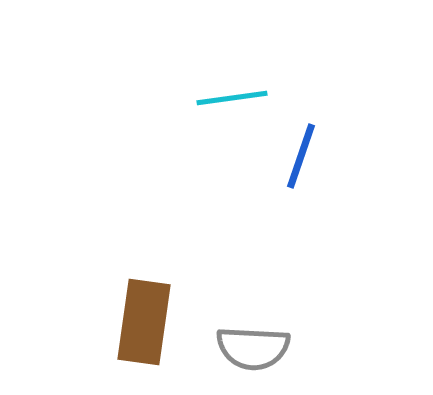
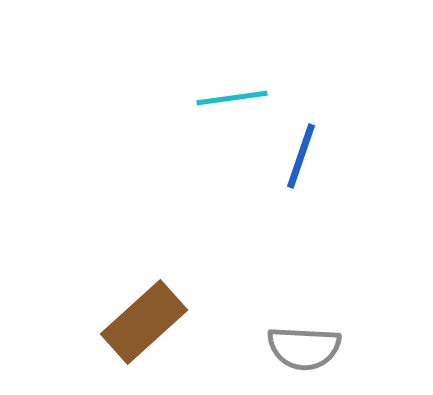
brown rectangle: rotated 40 degrees clockwise
gray semicircle: moved 51 px right
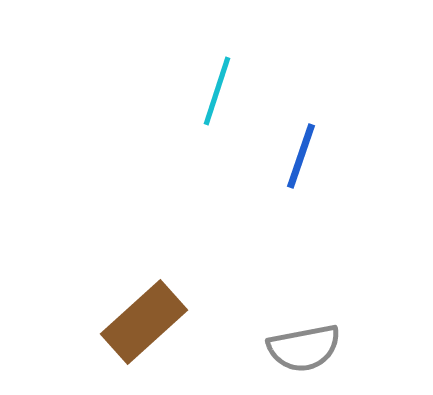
cyan line: moved 15 px left, 7 px up; rotated 64 degrees counterclockwise
gray semicircle: rotated 14 degrees counterclockwise
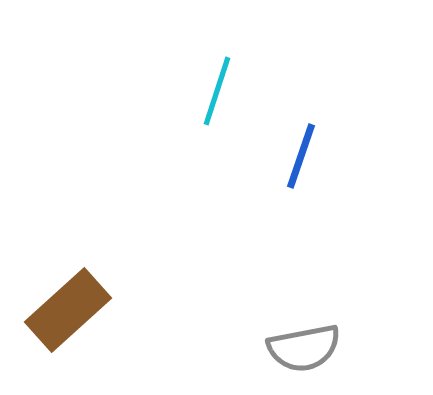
brown rectangle: moved 76 px left, 12 px up
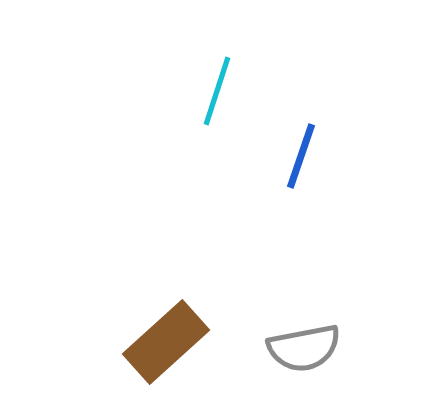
brown rectangle: moved 98 px right, 32 px down
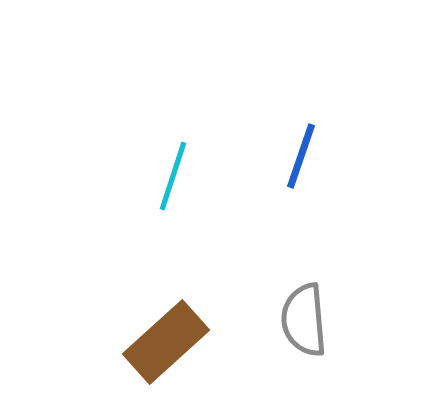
cyan line: moved 44 px left, 85 px down
gray semicircle: moved 28 px up; rotated 96 degrees clockwise
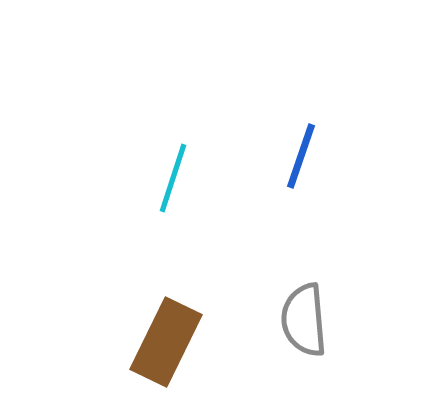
cyan line: moved 2 px down
brown rectangle: rotated 22 degrees counterclockwise
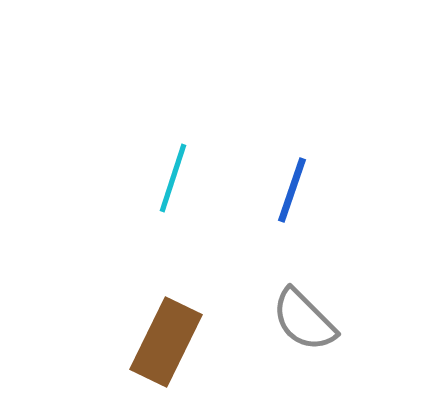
blue line: moved 9 px left, 34 px down
gray semicircle: rotated 40 degrees counterclockwise
